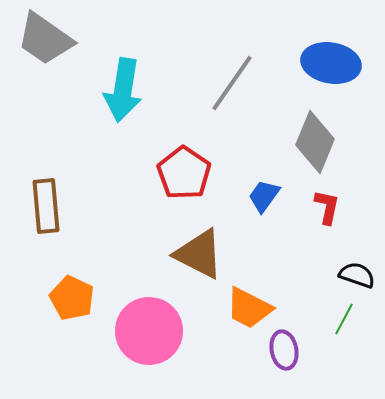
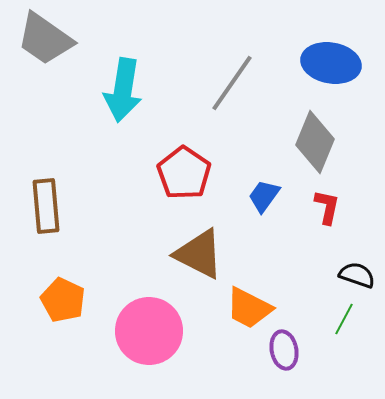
orange pentagon: moved 9 px left, 2 px down
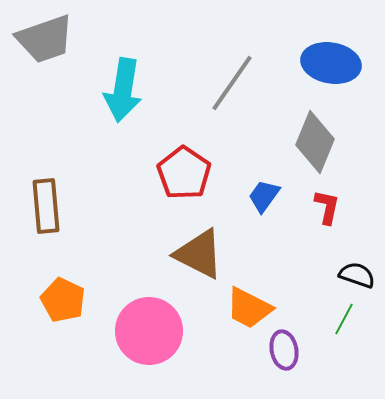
gray trapezoid: rotated 54 degrees counterclockwise
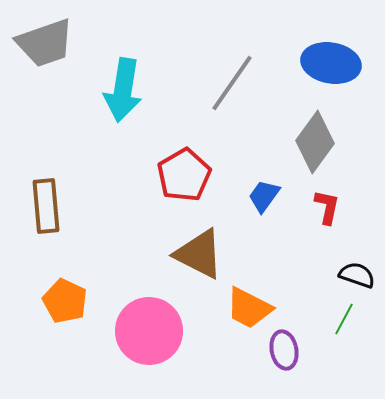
gray trapezoid: moved 4 px down
gray diamond: rotated 14 degrees clockwise
red pentagon: moved 2 px down; rotated 8 degrees clockwise
orange pentagon: moved 2 px right, 1 px down
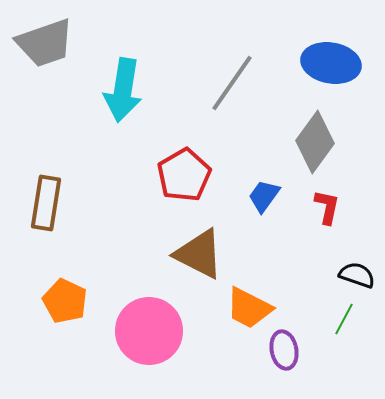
brown rectangle: moved 3 px up; rotated 14 degrees clockwise
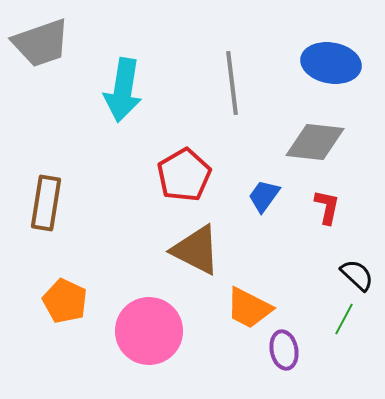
gray trapezoid: moved 4 px left
gray line: rotated 42 degrees counterclockwise
gray diamond: rotated 60 degrees clockwise
brown triangle: moved 3 px left, 4 px up
black semicircle: rotated 24 degrees clockwise
